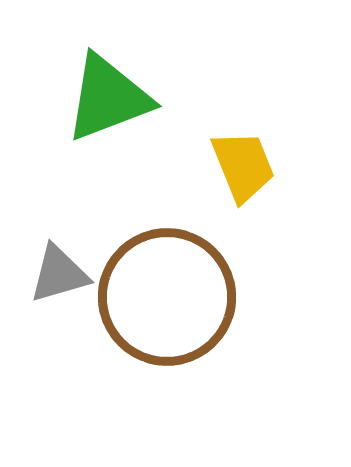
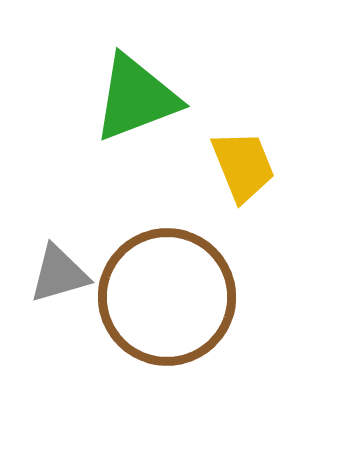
green triangle: moved 28 px right
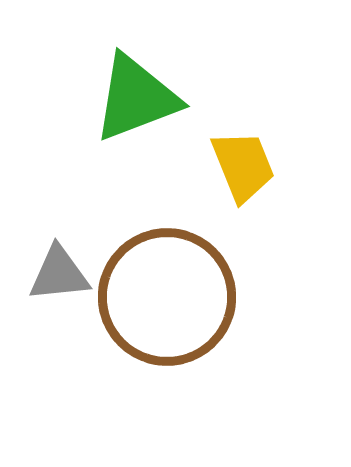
gray triangle: rotated 10 degrees clockwise
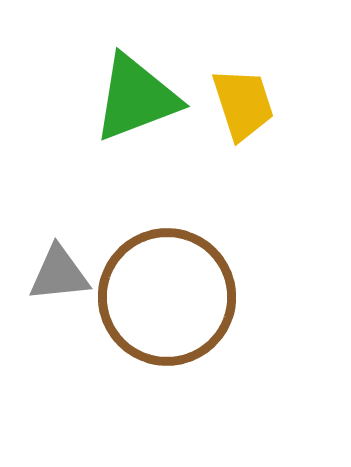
yellow trapezoid: moved 62 px up; rotated 4 degrees clockwise
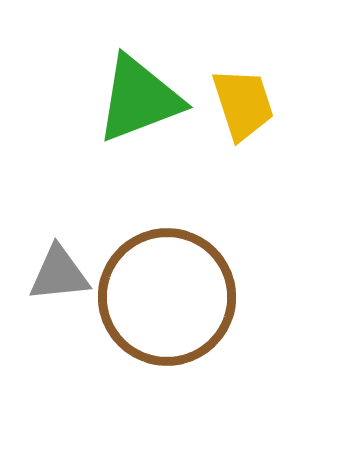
green triangle: moved 3 px right, 1 px down
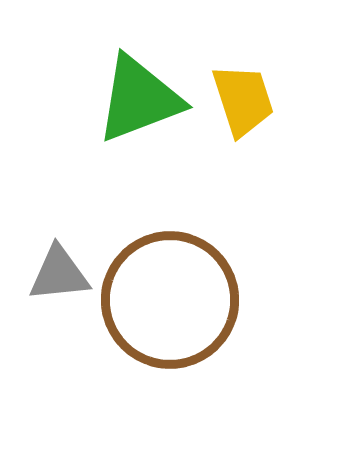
yellow trapezoid: moved 4 px up
brown circle: moved 3 px right, 3 px down
